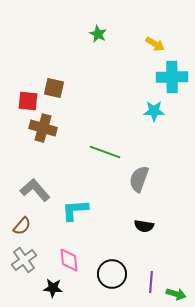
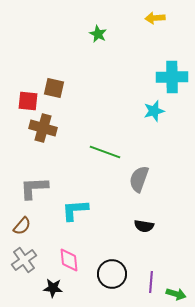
yellow arrow: moved 26 px up; rotated 144 degrees clockwise
cyan star: rotated 15 degrees counterclockwise
gray L-shape: moved 1 px left, 2 px up; rotated 52 degrees counterclockwise
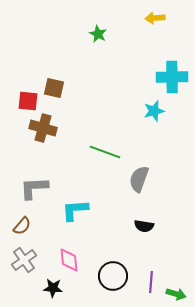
black circle: moved 1 px right, 2 px down
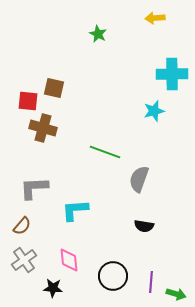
cyan cross: moved 3 px up
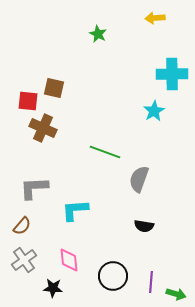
cyan star: rotated 15 degrees counterclockwise
brown cross: rotated 8 degrees clockwise
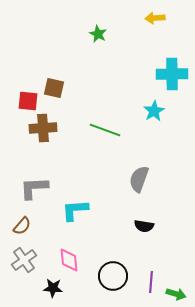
brown cross: rotated 28 degrees counterclockwise
green line: moved 22 px up
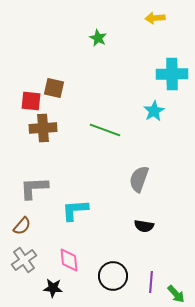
green star: moved 4 px down
red square: moved 3 px right
green arrow: rotated 30 degrees clockwise
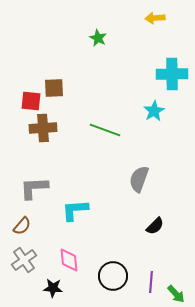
brown square: rotated 15 degrees counterclockwise
black semicircle: moved 11 px right; rotated 54 degrees counterclockwise
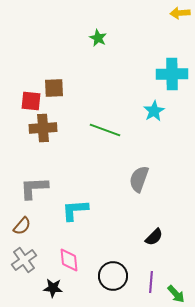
yellow arrow: moved 25 px right, 5 px up
black semicircle: moved 1 px left, 11 px down
